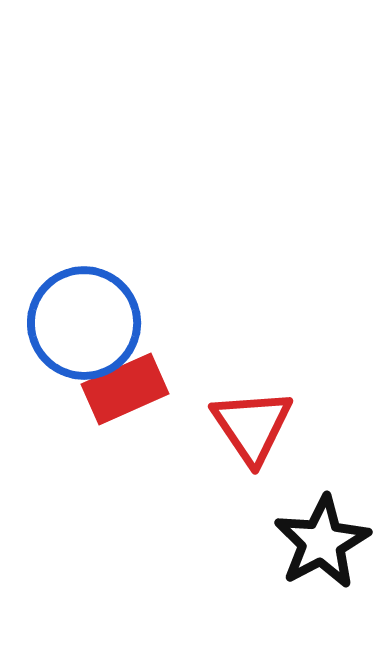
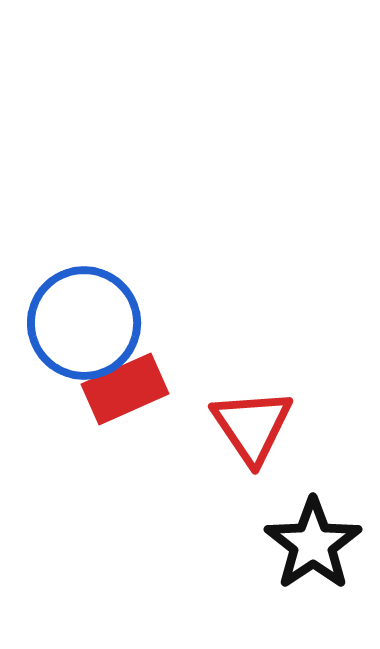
black star: moved 9 px left, 2 px down; rotated 6 degrees counterclockwise
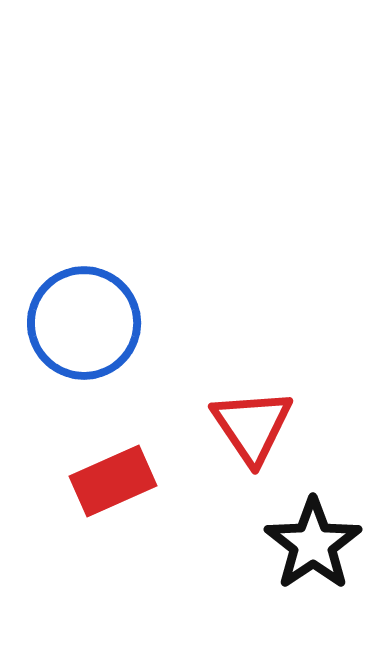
red rectangle: moved 12 px left, 92 px down
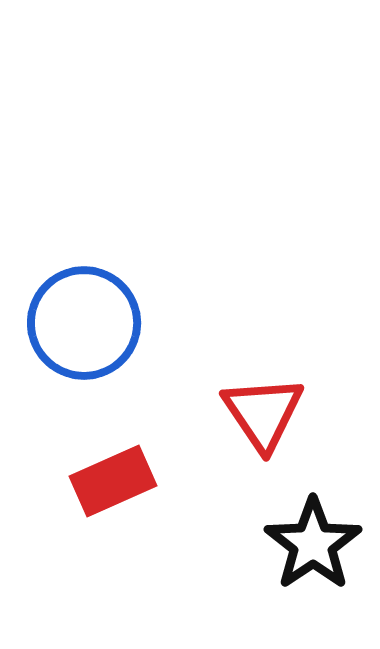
red triangle: moved 11 px right, 13 px up
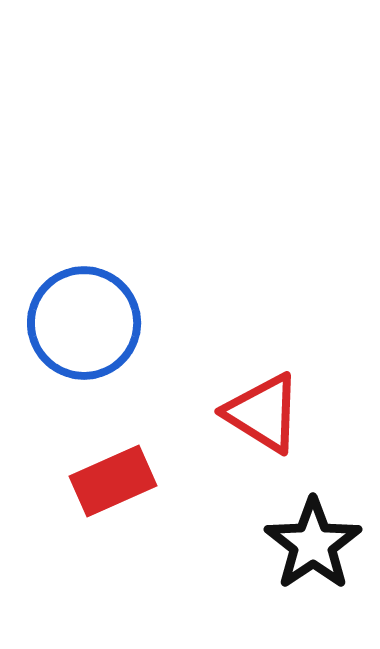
red triangle: rotated 24 degrees counterclockwise
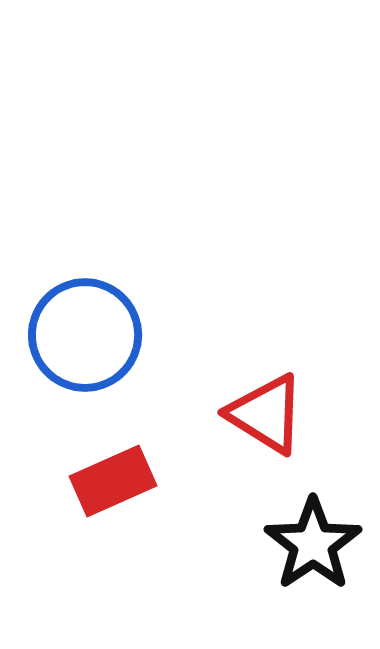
blue circle: moved 1 px right, 12 px down
red triangle: moved 3 px right, 1 px down
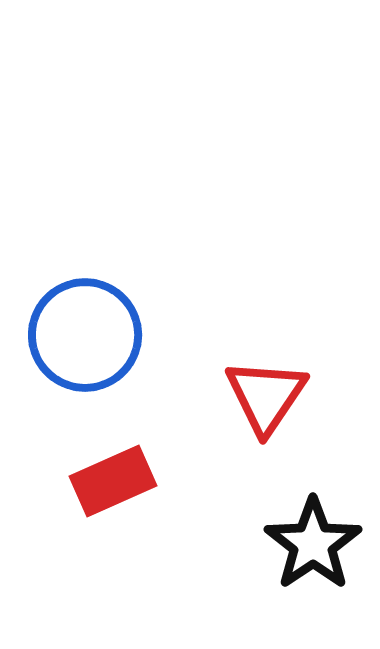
red triangle: moved 18 px up; rotated 32 degrees clockwise
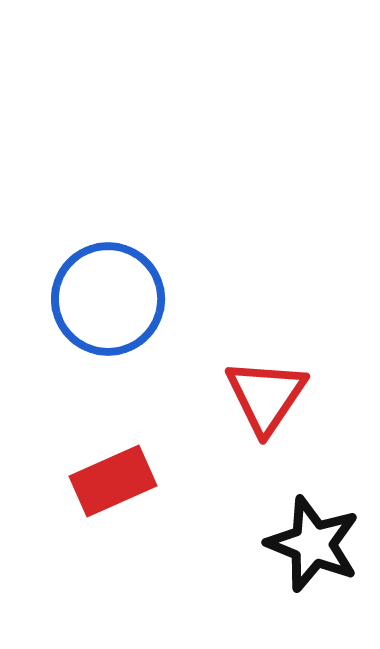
blue circle: moved 23 px right, 36 px up
black star: rotated 16 degrees counterclockwise
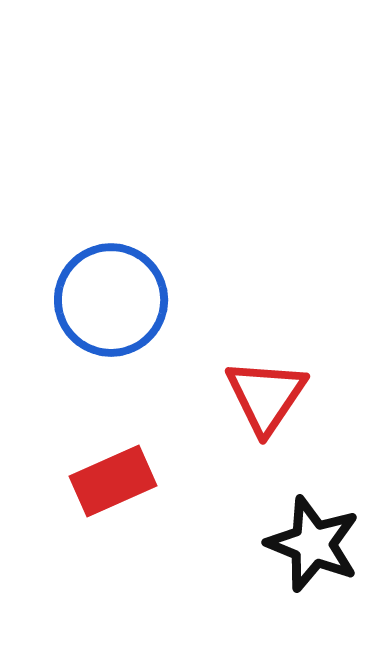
blue circle: moved 3 px right, 1 px down
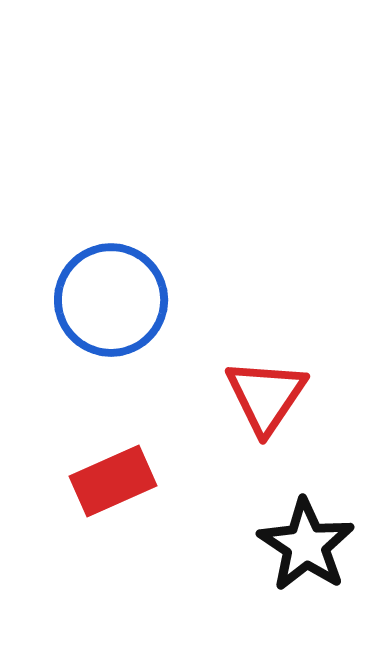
black star: moved 7 px left, 1 px down; rotated 12 degrees clockwise
